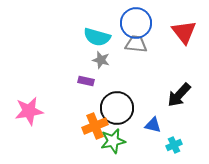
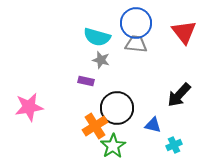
pink star: moved 4 px up
orange cross: rotated 10 degrees counterclockwise
green star: moved 5 px down; rotated 20 degrees counterclockwise
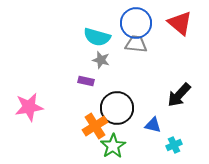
red triangle: moved 4 px left, 9 px up; rotated 12 degrees counterclockwise
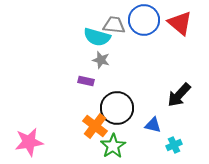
blue circle: moved 8 px right, 3 px up
gray trapezoid: moved 22 px left, 19 px up
pink star: moved 35 px down
orange cross: rotated 20 degrees counterclockwise
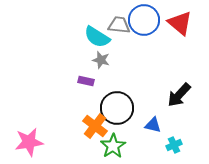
gray trapezoid: moved 5 px right
cyan semicircle: rotated 16 degrees clockwise
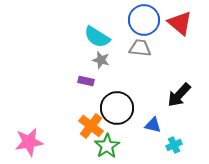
gray trapezoid: moved 21 px right, 23 px down
orange cross: moved 4 px left
green star: moved 6 px left
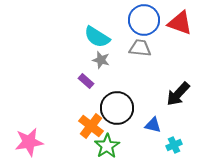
red triangle: rotated 20 degrees counterclockwise
purple rectangle: rotated 28 degrees clockwise
black arrow: moved 1 px left, 1 px up
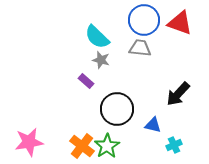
cyan semicircle: rotated 12 degrees clockwise
black circle: moved 1 px down
orange cross: moved 9 px left, 20 px down
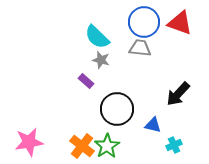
blue circle: moved 2 px down
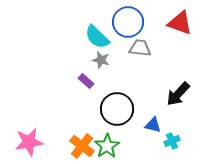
blue circle: moved 16 px left
cyan cross: moved 2 px left, 4 px up
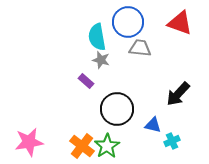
cyan semicircle: rotated 36 degrees clockwise
